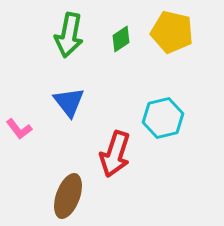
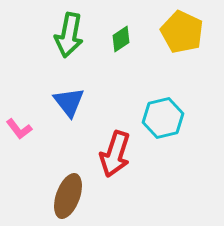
yellow pentagon: moved 10 px right; rotated 12 degrees clockwise
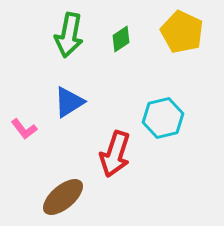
blue triangle: rotated 36 degrees clockwise
pink L-shape: moved 5 px right
brown ellipse: moved 5 px left, 1 px down; rotated 30 degrees clockwise
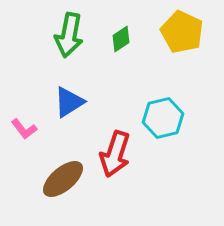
brown ellipse: moved 18 px up
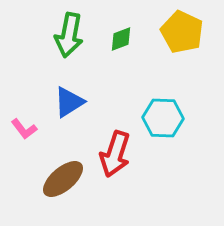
green diamond: rotated 12 degrees clockwise
cyan hexagon: rotated 15 degrees clockwise
